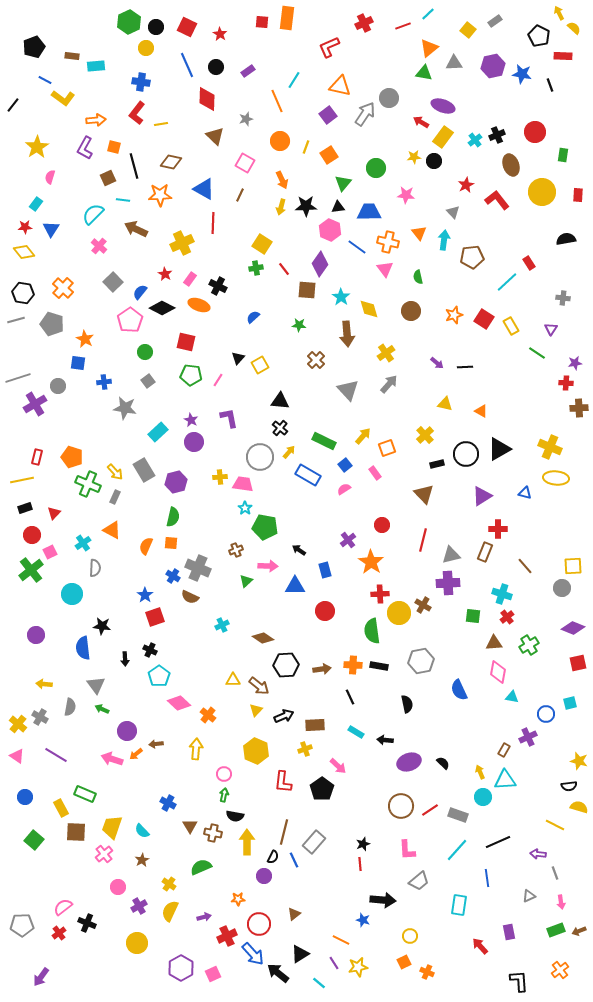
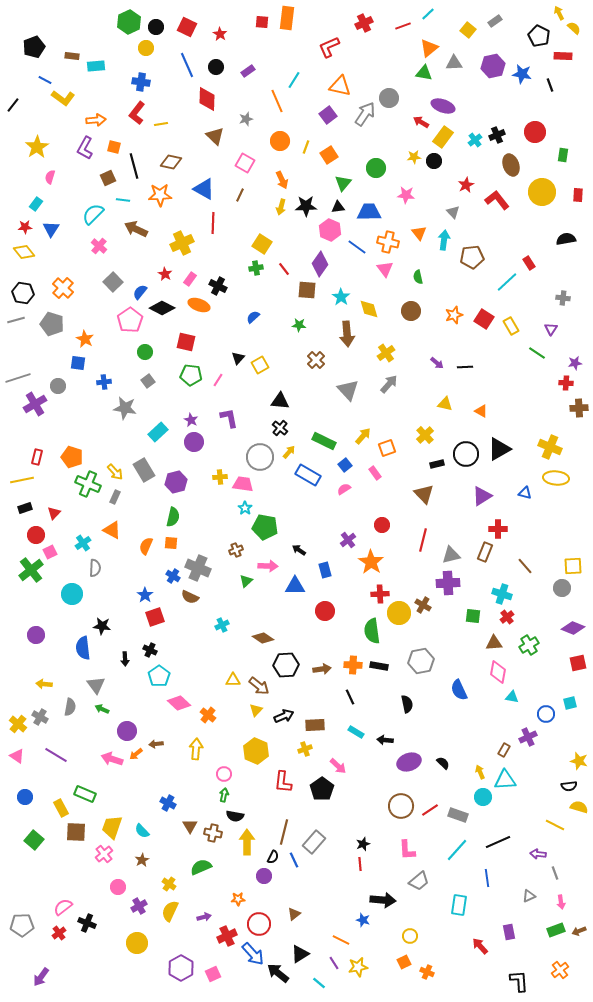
red circle at (32, 535): moved 4 px right
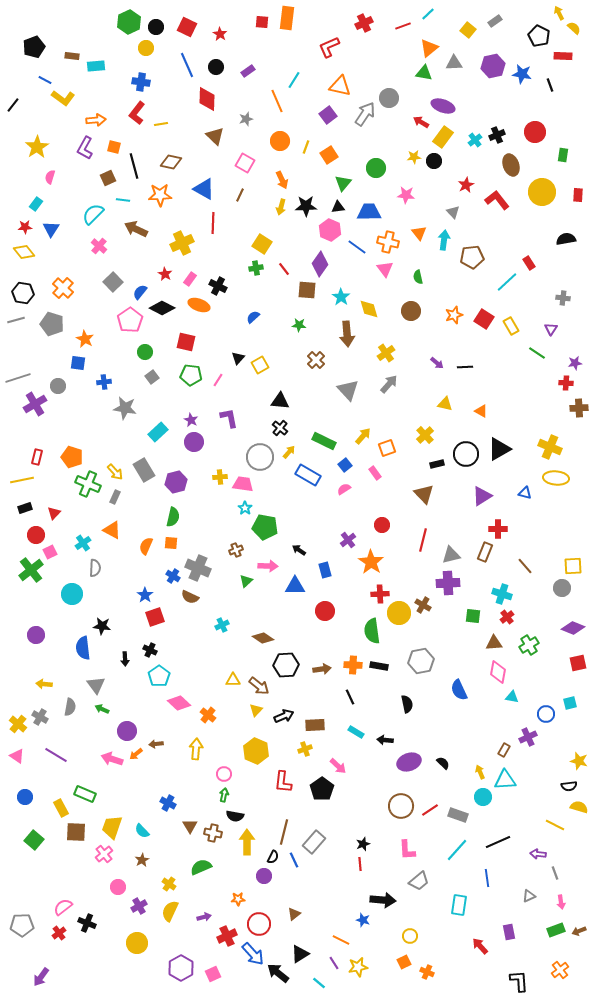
gray square at (148, 381): moved 4 px right, 4 px up
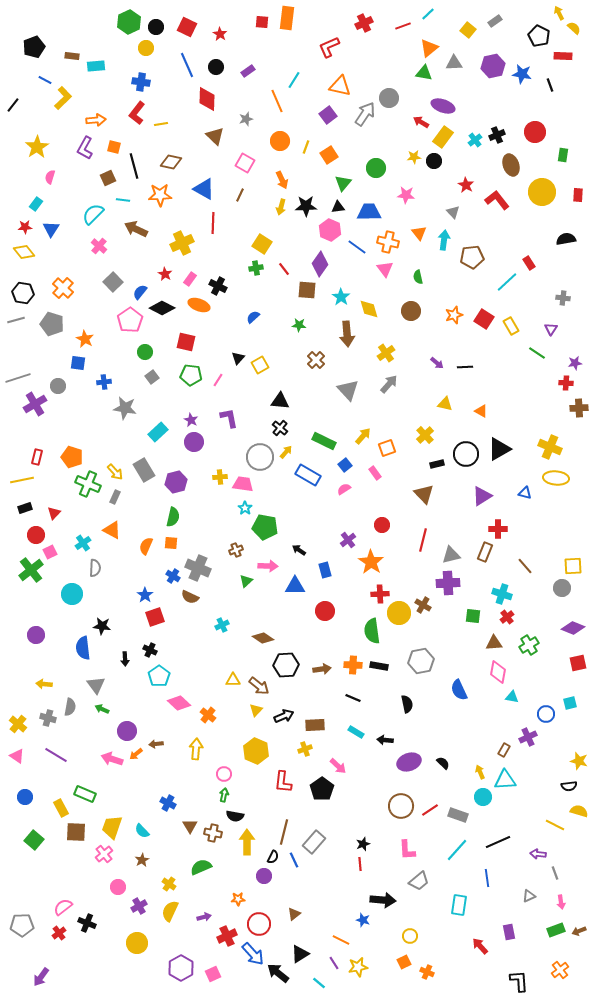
yellow L-shape at (63, 98): rotated 80 degrees counterclockwise
red star at (466, 185): rotated 14 degrees counterclockwise
yellow arrow at (289, 452): moved 3 px left
black line at (350, 697): moved 3 px right, 1 px down; rotated 42 degrees counterclockwise
gray cross at (40, 717): moved 8 px right, 1 px down; rotated 14 degrees counterclockwise
yellow semicircle at (579, 807): moved 4 px down
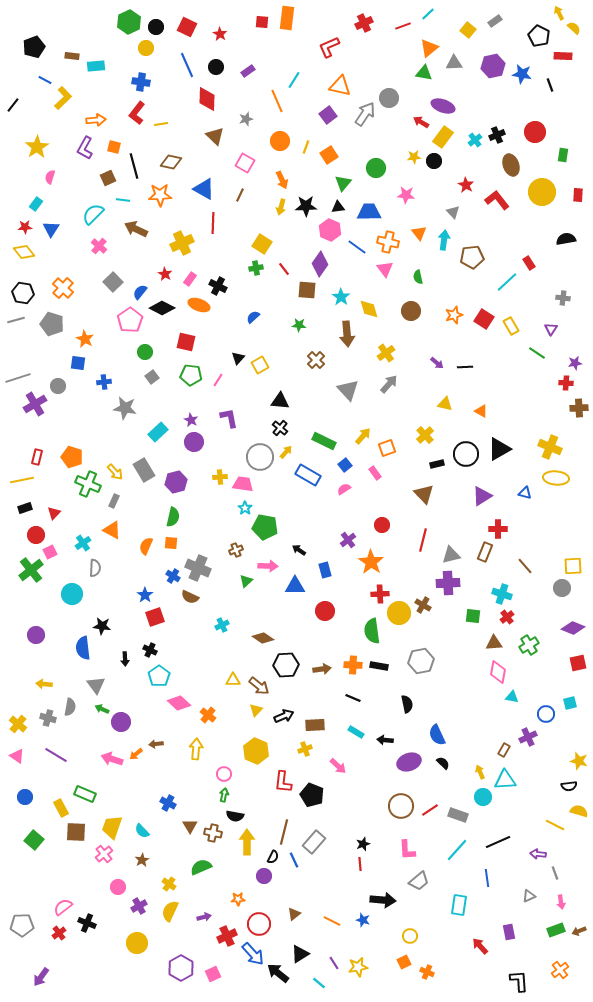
gray rectangle at (115, 497): moved 1 px left, 4 px down
blue semicircle at (459, 690): moved 22 px left, 45 px down
purple circle at (127, 731): moved 6 px left, 9 px up
black pentagon at (322, 789): moved 10 px left, 6 px down; rotated 15 degrees counterclockwise
orange line at (341, 940): moved 9 px left, 19 px up
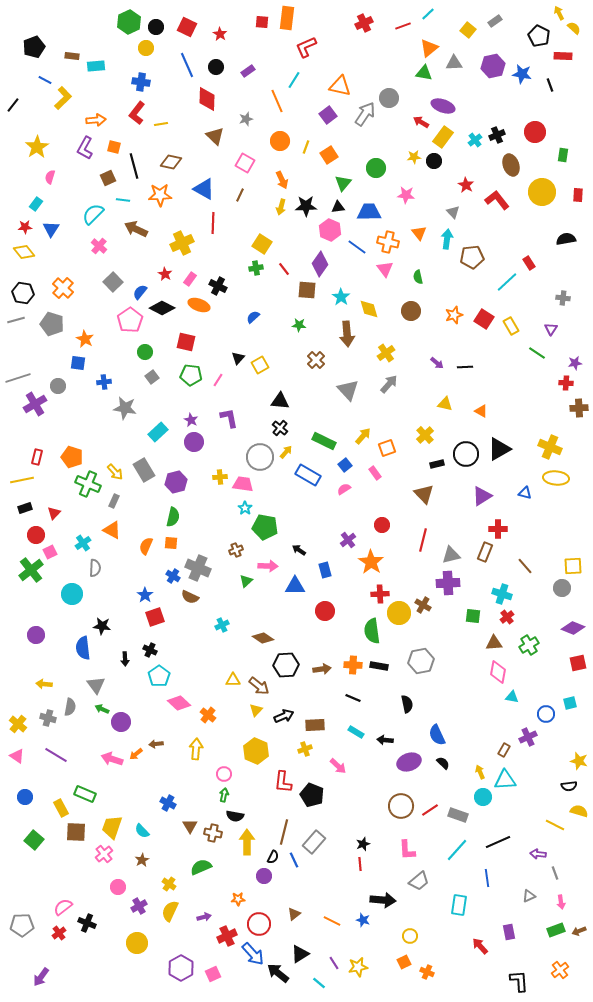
red L-shape at (329, 47): moved 23 px left
cyan arrow at (444, 240): moved 3 px right, 1 px up
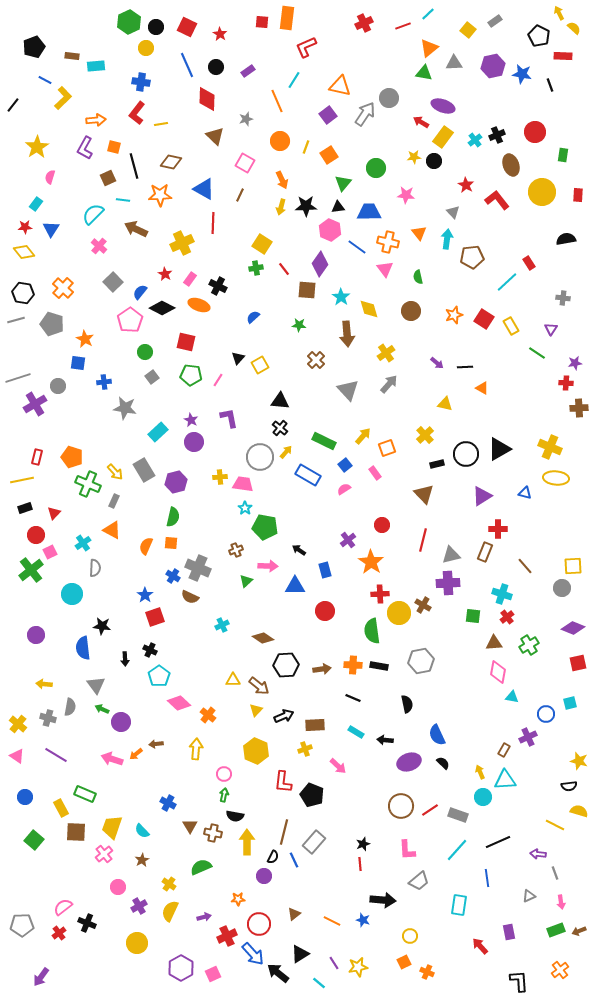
orange triangle at (481, 411): moved 1 px right, 23 px up
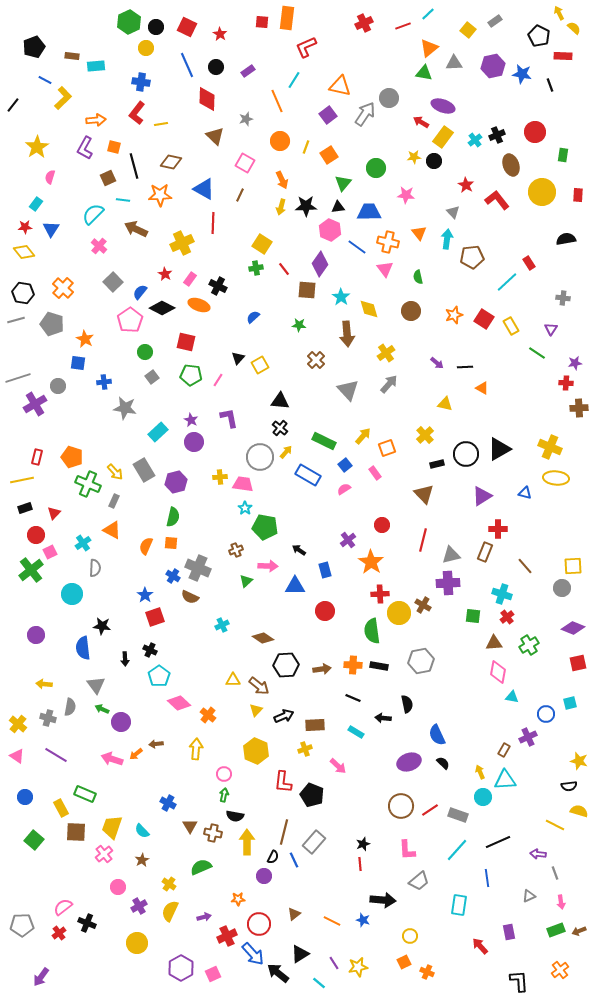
black arrow at (385, 740): moved 2 px left, 22 px up
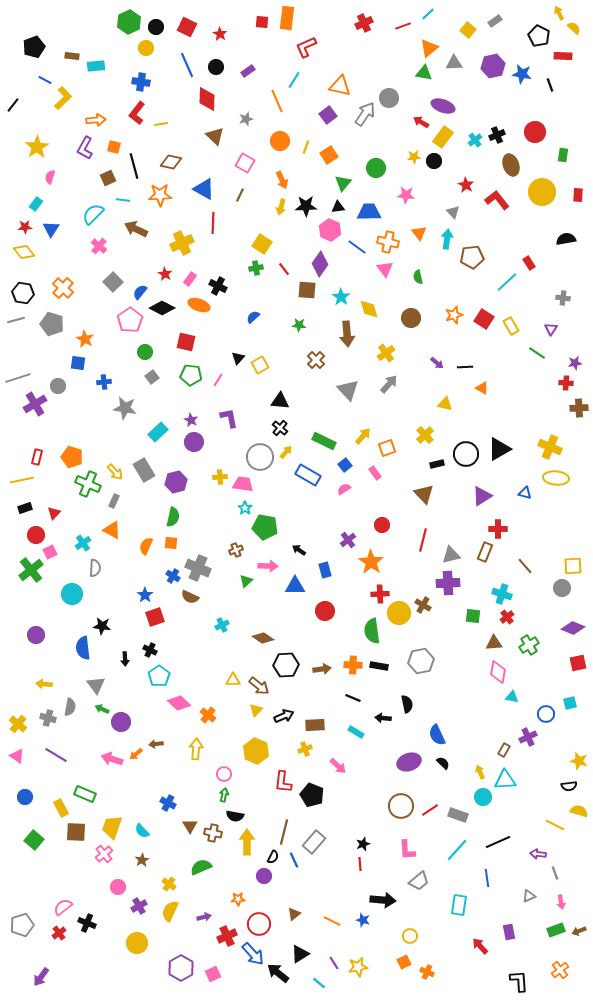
brown circle at (411, 311): moved 7 px down
gray pentagon at (22, 925): rotated 15 degrees counterclockwise
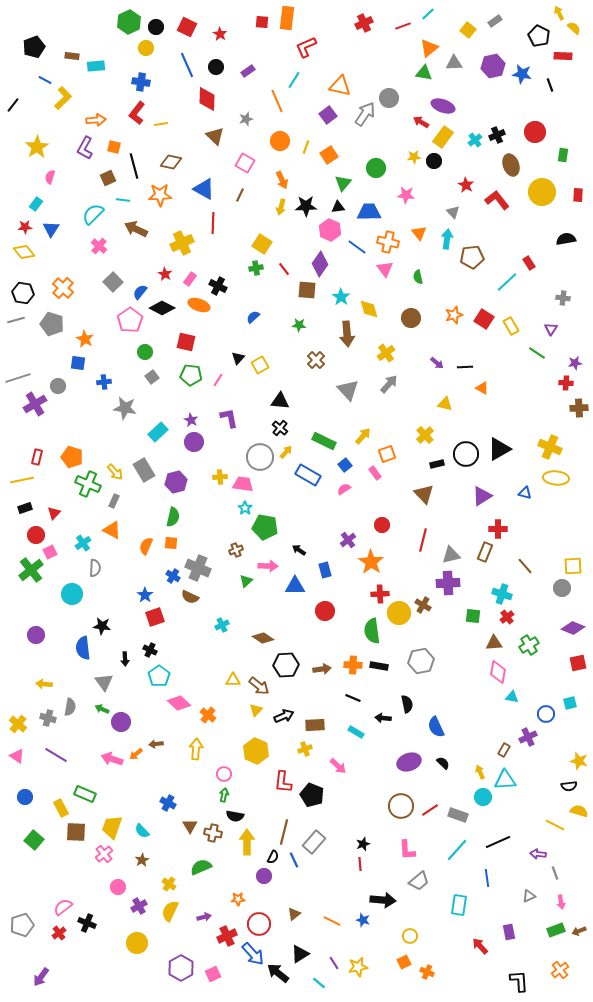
orange square at (387, 448): moved 6 px down
gray triangle at (96, 685): moved 8 px right, 3 px up
blue semicircle at (437, 735): moved 1 px left, 8 px up
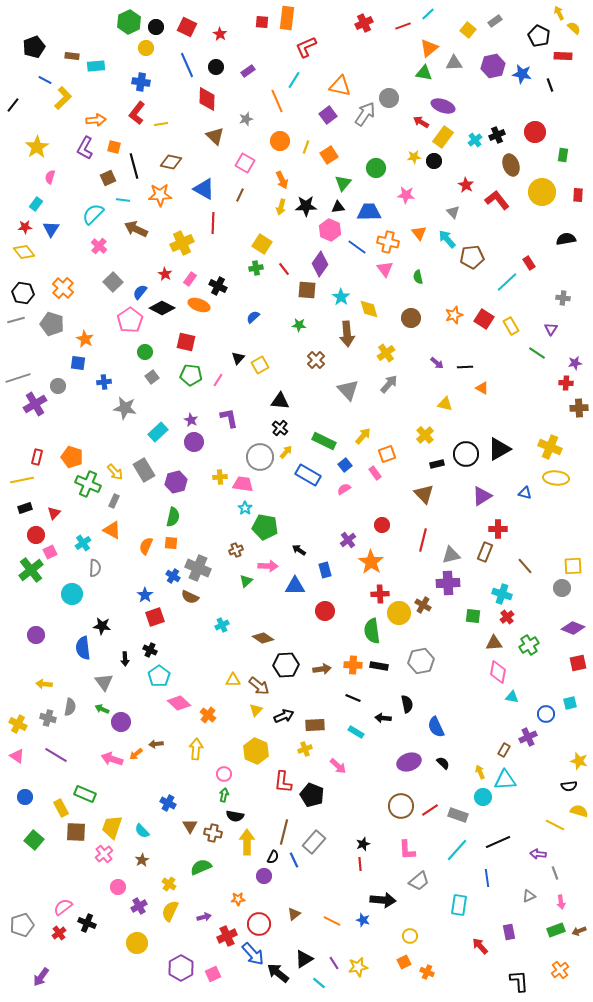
cyan arrow at (447, 239): rotated 48 degrees counterclockwise
yellow cross at (18, 724): rotated 12 degrees counterclockwise
black triangle at (300, 954): moved 4 px right, 5 px down
